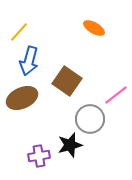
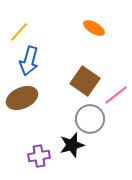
brown square: moved 18 px right
black star: moved 2 px right
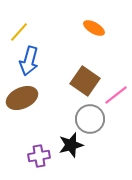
black star: moved 1 px left
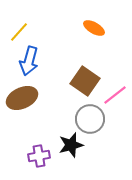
pink line: moved 1 px left
